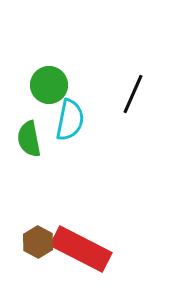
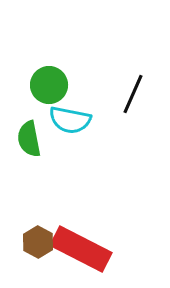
cyan semicircle: rotated 90 degrees clockwise
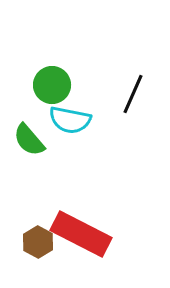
green circle: moved 3 px right
green semicircle: moved 1 px down; rotated 30 degrees counterclockwise
red rectangle: moved 15 px up
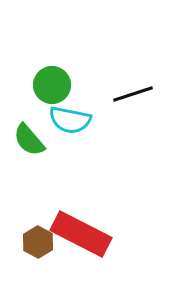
black line: rotated 48 degrees clockwise
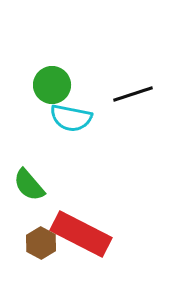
cyan semicircle: moved 1 px right, 2 px up
green semicircle: moved 45 px down
brown hexagon: moved 3 px right, 1 px down
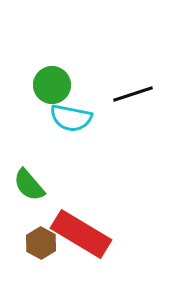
red rectangle: rotated 4 degrees clockwise
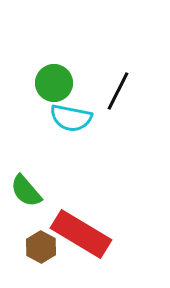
green circle: moved 2 px right, 2 px up
black line: moved 15 px left, 3 px up; rotated 45 degrees counterclockwise
green semicircle: moved 3 px left, 6 px down
brown hexagon: moved 4 px down
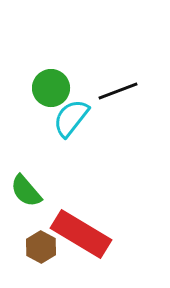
green circle: moved 3 px left, 5 px down
black line: rotated 42 degrees clockwise
cyan semicircle: rotated 117 degrees clockwise
